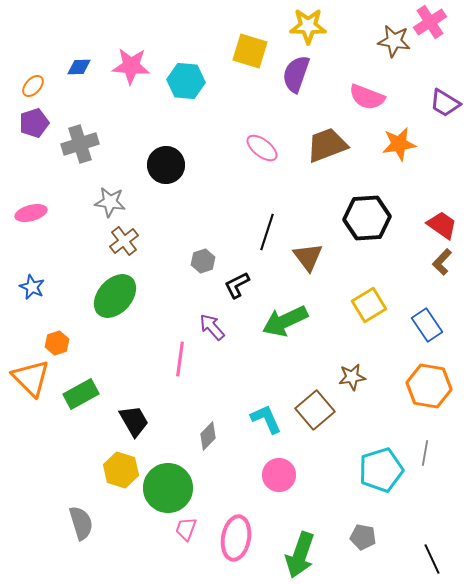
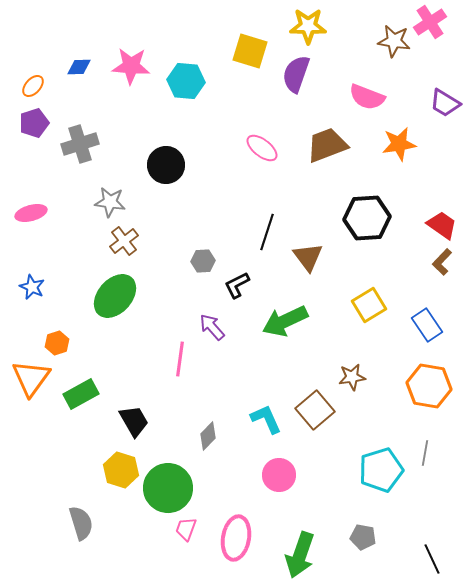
gray hexagon at (203, 261): rotated 15 degrees clockwise
orange triangle at (31, 378): rotated 21 degrees clockwise
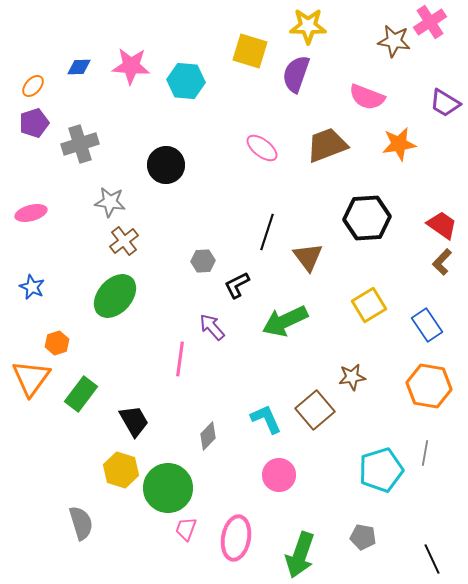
green rectangle at (81, 394): rotated 24 degrees counterclockwise
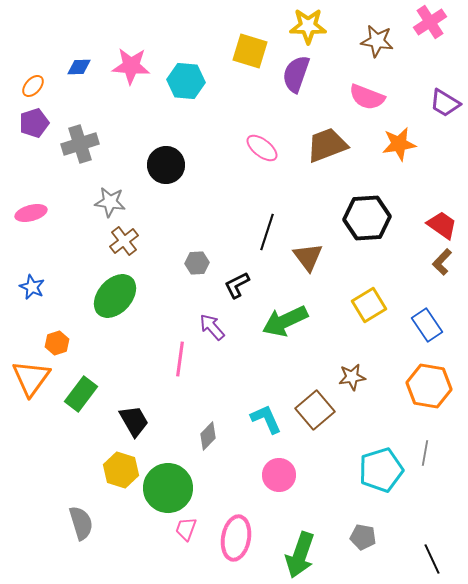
brown star at (394, 41): moved 17 px left
gray hexagon at (203, 261): moved 6 px left, 2 px down
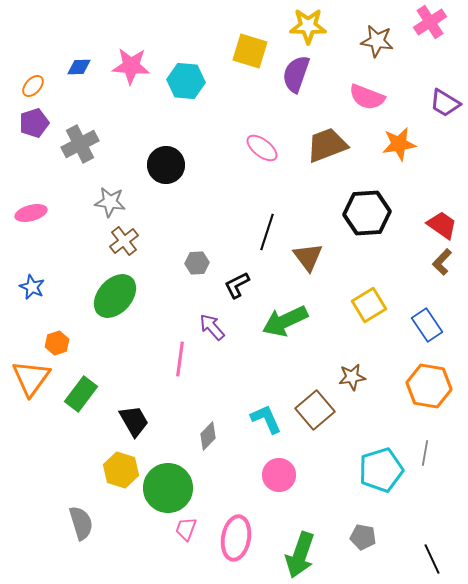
gray cross at (80, 144): rotated 9 degrees counterclockwise
black hexagon at (367, 218): moved 5 px up
